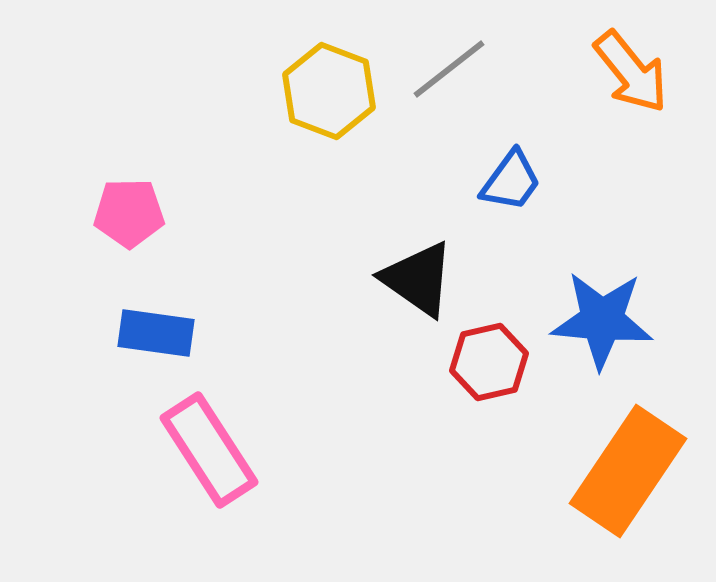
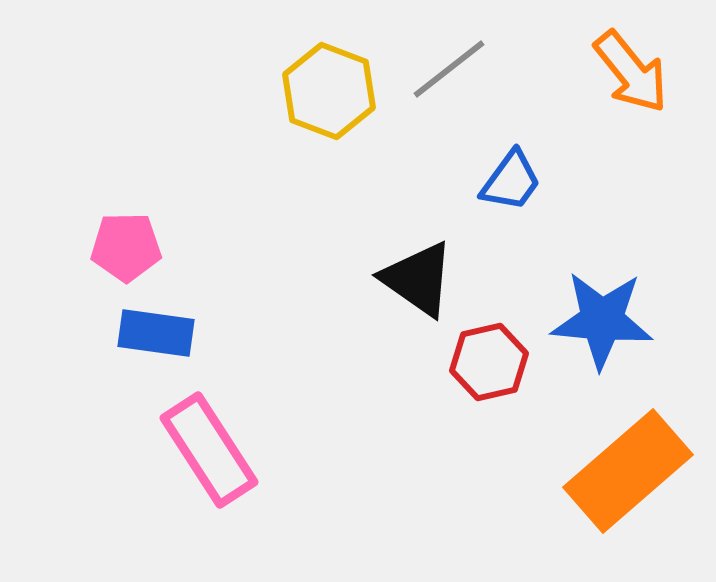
pink pentagon: moved 3 px left, 34 px down
orange rectangle: rotated 15 degrees clockwise
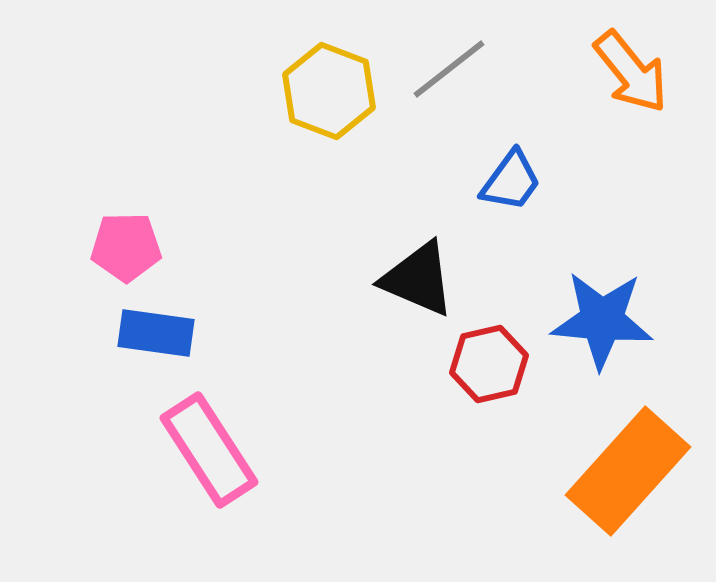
black triangle: rotated 12 degrees counterclockwise
red hexagon: moved 2 px down
orange rectangle: rotated 7 degrees counterclockwise
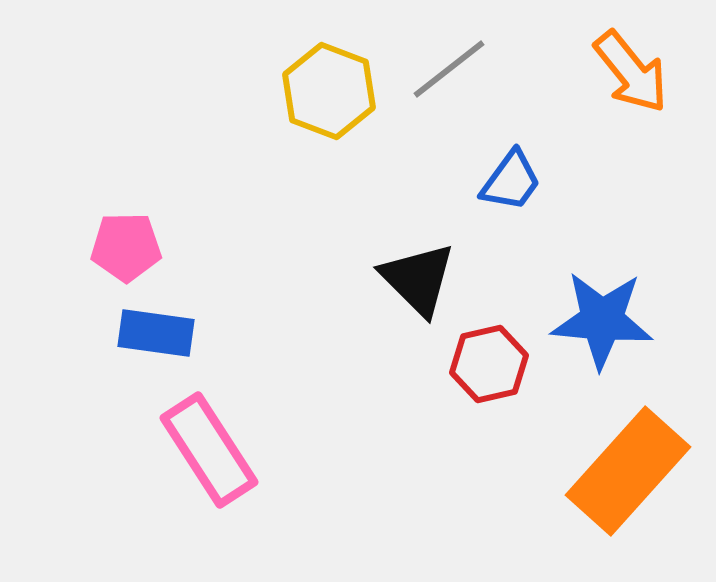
black triangle: rotated 22 degrees clockwise
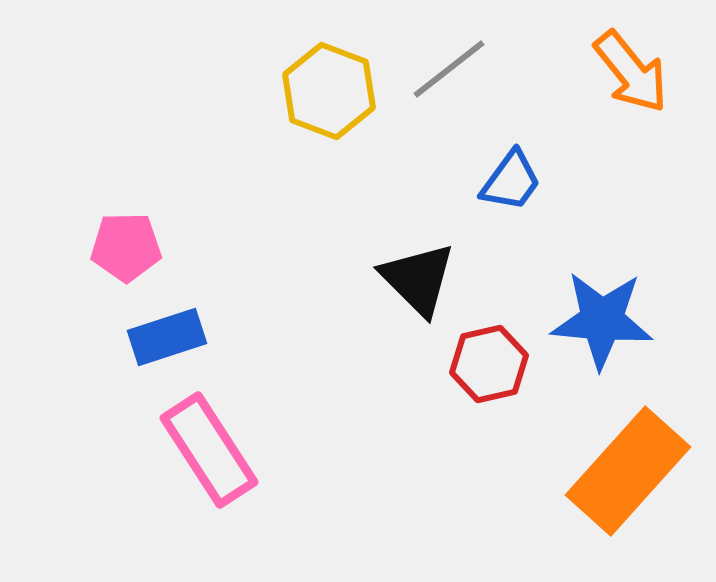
blue rectangle: moved 11 px right, 4 px down; rotated 26 degrees counterclockwise
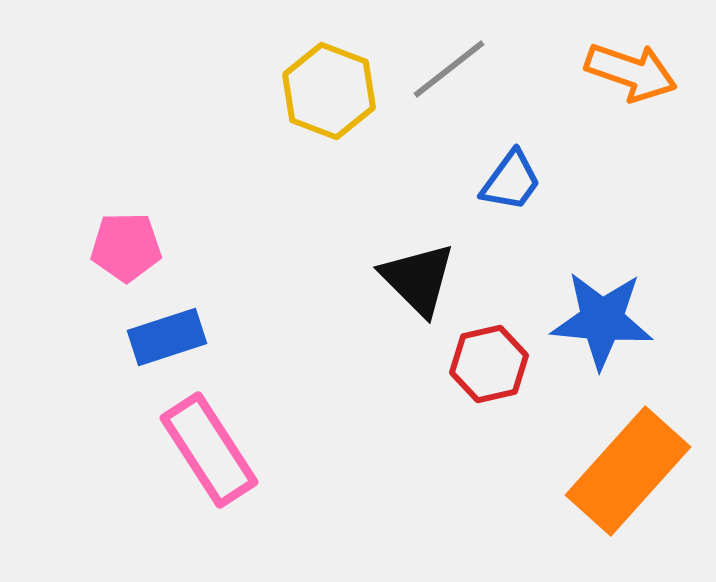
orange arrow: rotated 32 degrees counterclockwise
